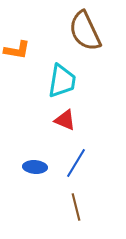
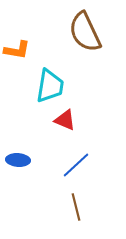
brown semicircle: moved 1 px down
cyan trapezoid: moved 12 px left, 5 px down
blue line: moved 2 px down; rotated 16 degrees clockwise
blue ellipse: moved 17 px left, 7 px up
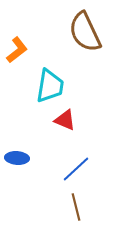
orange L-shape: rotated 48 degrees counterclockwise
blue ellipse: moved 1 px left, 2 px up
blue line: moved 4 px down
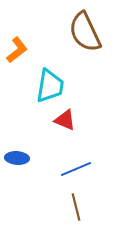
blue line: rotated 20 degrees clockwise
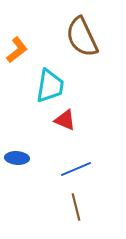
brown semicircle: moved 3 px left, 5 px down
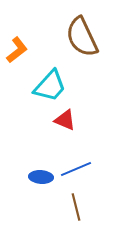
cyan trapezoid: rotated 33 degrees clockwise
blue ellipse: moved 24 px right, 19 px down
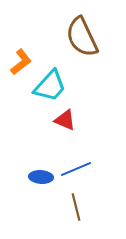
orange L-shape: moved 4 px right, 12 px down
